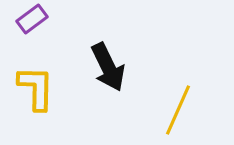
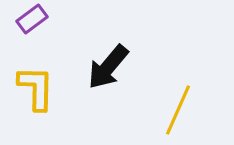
black arrow: rotated 66 degrees clockwise
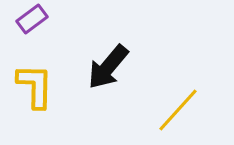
yellow L-shape: moved 1 px left, 2 px up
yellow line: rotated 18 degrees clockwise
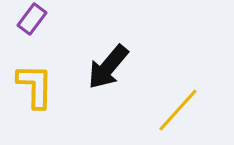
purple rectangle: rotated 16 degrees counterclockwise
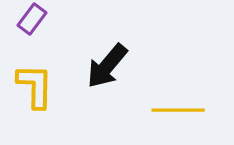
black arrow: moved 1 px left, 1 px up
yellow line: rotated 48 degrees clockwise
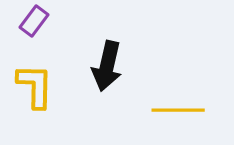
purple rectangle: moved 2 px right, 2 px down
black arrow: rotated 27 degrees counterclockwise
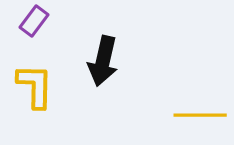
black arrow: moved 4 px left, 5 px up
yellow line: moved 22 px right, 5 px down
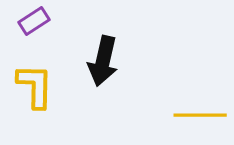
purple rectangle: rotated 20 degrees clockwise
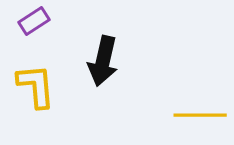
yellow L-shape: moved 1 px right; rotated 6 degrees counterclockwise
